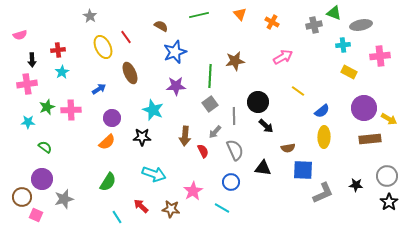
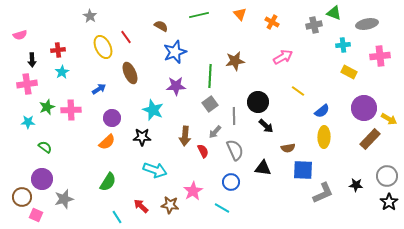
gray ellipse at (361, 25): moved 6 px right, 1 px up
brown rectangle at (370, 139): rotated 40 degrees counterclockwise
cyan arrow at (154, 174): moved 1 px right, 4 px up
brown star at (171, 209): moved 1 px left, 4 px up
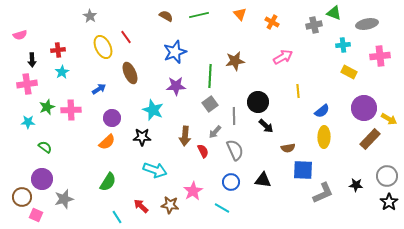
brown semicircle at (161, 26): moved 5 px right, 10 px up
yellow line at (298, 91): rotated 48 degrees clockwise
black triangle at (263, 168): moved 12 px down
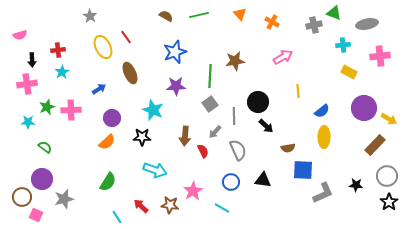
brown rectangle at (370, 139): moved 5 px right, 6 px down
gray semicircle at (235, 150): moved 3 px right
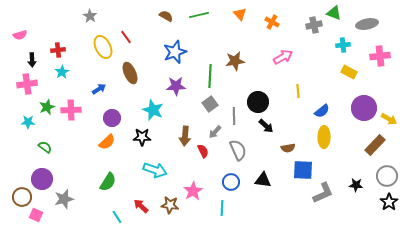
cyan line at (222, 208): rotated 63 degrees clockwise
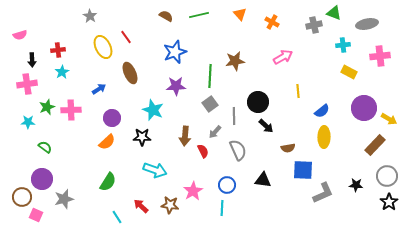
blue circle at (231, 182): moved 4 px left, 3 px down
